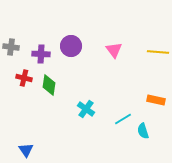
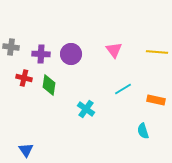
purple circle: moved 8 px down
yellow line: moved 1 px left
cyan line: moved 30 px up
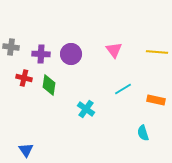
cyan semicircle: moved 2 px down
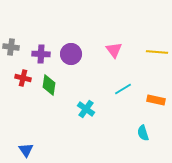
red cross: moved 1 px left
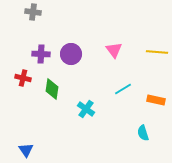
gray cross: moved 22 px right, 35 px up
green diamond: moved 3 px right, 4 px down
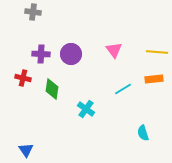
orange rectangle: moved 2 px left, 21 px up; rotated 18 degrees counterclockwise
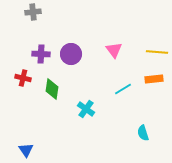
gray cross: rotated 14 degrees counterclockwise
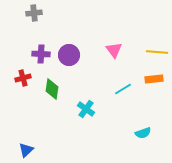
gray cross: moved 1 px right, 1 px down
purple circle: moved 2 px left, 1 px down
red cross: rotated 28 degrees counterclockwise
cyan semicircle: rotated 91 degrees counterclockwise
blue triangle: rotated 21 degrees clockwise
